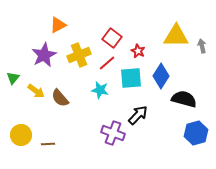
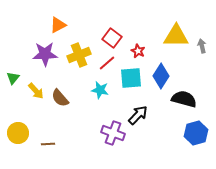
purple star: moved 1 px right, 1 px up; rotated 25 degrees clockwise
yellow arrow: rotated 12 degrees clockwise
yellow circle: moved 3 px left, 2 px up
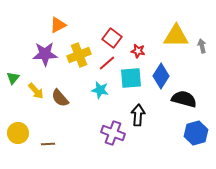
red star: rotated 16 degrees counterclockwise
black arrow: rotated 40 degrees counterclockwise
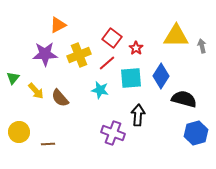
red star: moved 2 px left, 3 px up; rotated 24 degrees clockwise
yellow circle: moved 1 px right, 1 px up
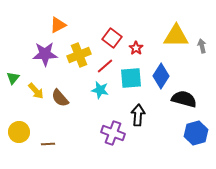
red line: moved 2 px left, 3 px down
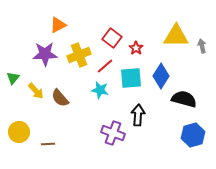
blue hexagon: moved 3 px left, 2 px down
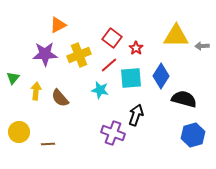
gray arrow: rotated 80 degrees counterclockwise
red line: moved 4 px right, 1 px up
yellow arrow: rotated 132 degrees counterclockwise
black arrow: moved 2 px left; rotated 15 degrees clockwise
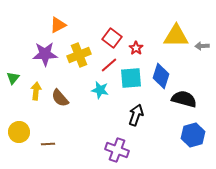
blue diamond: rotated 15 degrees counterclockwise
purple cross: moved 4 px right, 17 px down
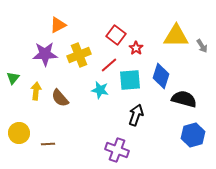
red square: moved 4 px right, 3 px up
gray arrow: rotated 120 degrees counterclockwise
cyan square: moved 1 px left, 2 px down
yellow circle: moved 1 px down
